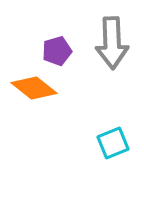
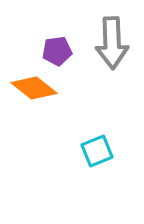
purple pentagon: rotated 8 degrees clockwise
cyan square: moved 16 px left, 8 px down
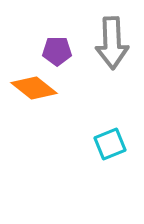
purple pentagon: rotated 8 degrees clockwise
cyan square: moved 13 px right, 7 px up
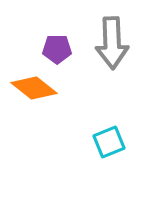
purple pentagon: moved 2 px up
cyan square: moved 1 px left, 2 px up
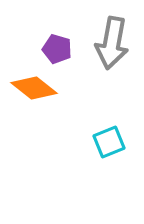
gray arrow: rotated 12 degrees clockwise
purple pentagon: rotated 16 degrees clockwise
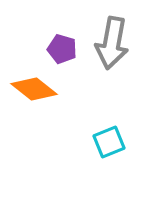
purple pentagon: moved 5 px right
orange diamond: moved 1 px down
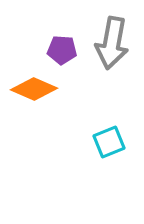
purple pentagon: moved 1 px down; rotated 12 degrees counterclockwise
orange diamond: rotated 15 degrees counterclockwise
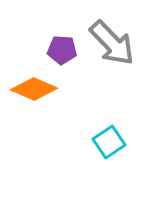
gray arrow: rotated 54 degrees counterclockwise
cyan square: rotated 12 degrees counterclockwise
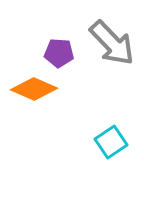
purple pentagon: moved 3 px left, 3 px down
cyan square: moved 2 px right
